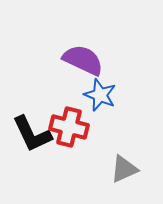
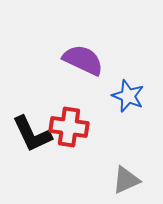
blue star: moved 28 px right, 1 px down
red cross: rotated 6 degrees counterclockwise
gray triangle: moved 2 px right, 11 px down
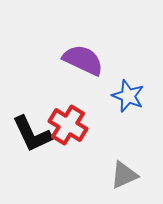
red cross: moved 1 px left, 2 px up; rotated 24 degrees clockwise
gray triangle: moved 2 px left, 5 px up
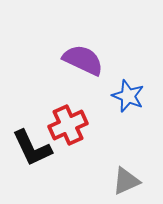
red cross: rotated 33 degrees clockwise
black L-shape: moved 14 px down
gray triangle: moved 2 px right, 6 px down
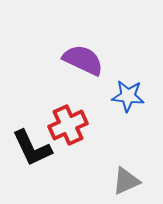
blue star: rotated 16 degrees counterclockwise
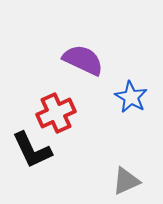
blue star: moved 3 px right, 1 px down; rotated 24 degrees clockwise
red cross: moved 12 px left, 12 px up
black L-shape: moved 2 px down
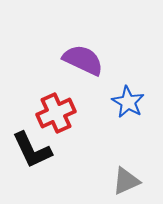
blue star: moved 3 px left, 5 px down
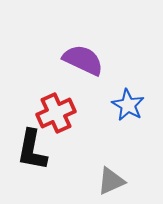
blue star: moved 3 px down
black L-shape: rotated 36 degrees clockwise
gray triangle: moved 15 px left
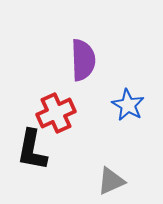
purple semicircle: rotated 63 degrees clockwise
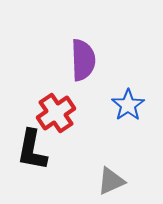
blue star: rotated 8 degrees clockwise
red cross: rotated 9 degrees counterclockwise
